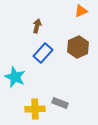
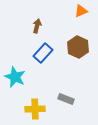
brown hexagon: rotated 10 degrees counterclockwise
gray rectangle: moved 6 px right, 4 px up
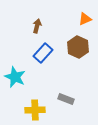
orange triangle: moved 4 px right, 8 px down
yellow cross: moved 1 px down
